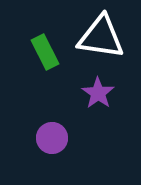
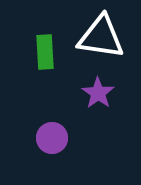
green rectangle: rotated 24 degrees clockwise
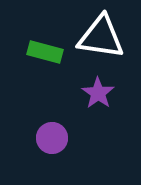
green rectangle: rotated 72 degrees counterclockwise
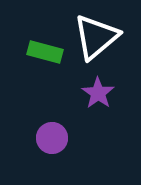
white triangle: moved 5 px left; rotated 48 degrees counterclockwise
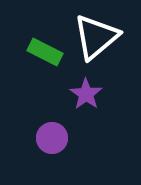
green rectangle: rotated 12 degrees clockwise
purple star: moved 12 px left, 1 px down
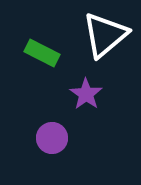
white triangle: moved 9 px right, 2 px up
green rectangle: moved 3 px left, 1 px down
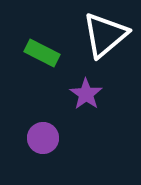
purple circle: moved 9 px left
